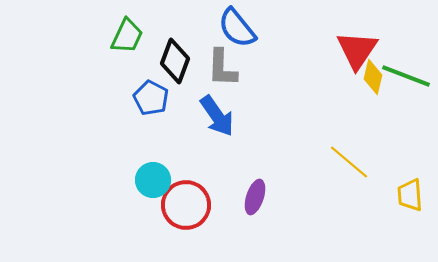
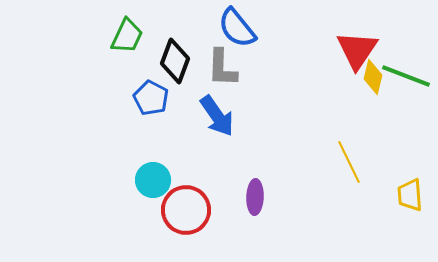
yellow line: rotated 24 degrees clockwise
purple ellipse: rotated 16 degrees counterclockwise
red circle: moved 5 px down
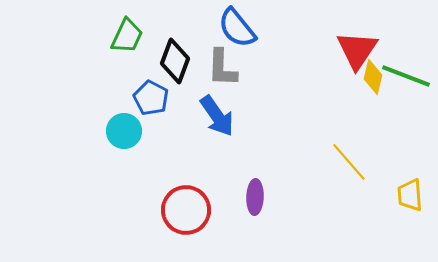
yellow line: rotated 15 degrees counterclockwise
cyan circle: moved 29 px left, 49 px up
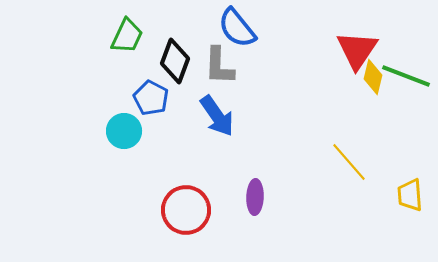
gray L-shape: moved 3 px left, 2 px up
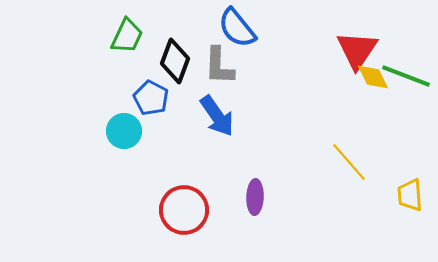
yellow diamond: rotated 40 degrees counterclockwise
red circle: moved 2 px left
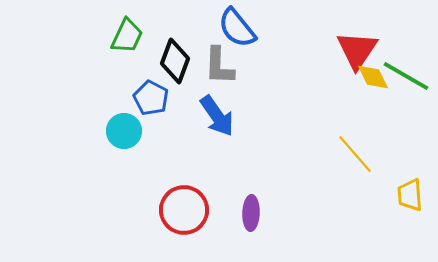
green line: rotated 9 degrees clockwise
yellow line: moved 6 px right, 8 px up
purple ellipse: moved 4 px left, 16 px down
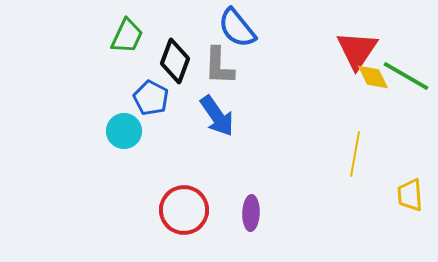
yellow line: rotated 51 degrees clockwise
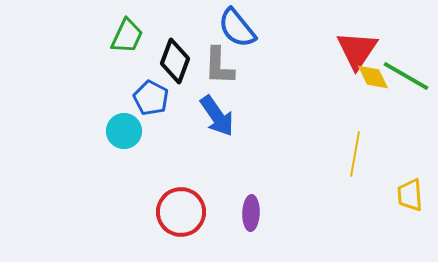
red circle: moved 3 px left, 2 px down
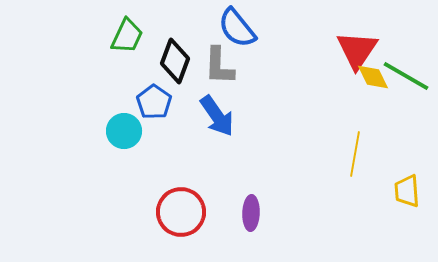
blue pentagon: moved 3 px right, 4 px down; rotated 8 degrees clockwise
yellow trapezoid: moved 3 px left, 4 px up
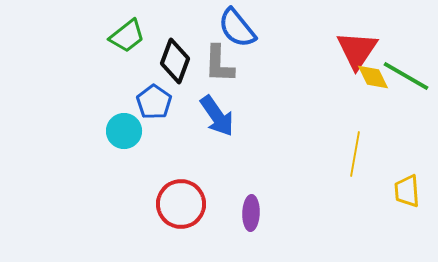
green trapezoid: rotated 27 degrees clockwise
gray L-shape: moved 2 px up
red circle: moved 8 px up
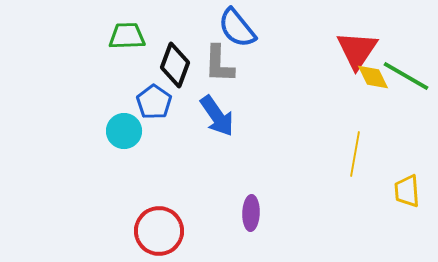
green trapezoid: rotated 144 degrees counterclockwise
black diamond: moved 4 px down
red circle: moved 22 px left, 27 px down
